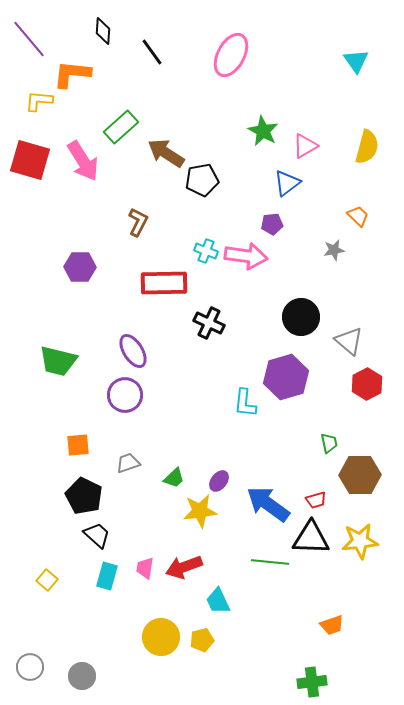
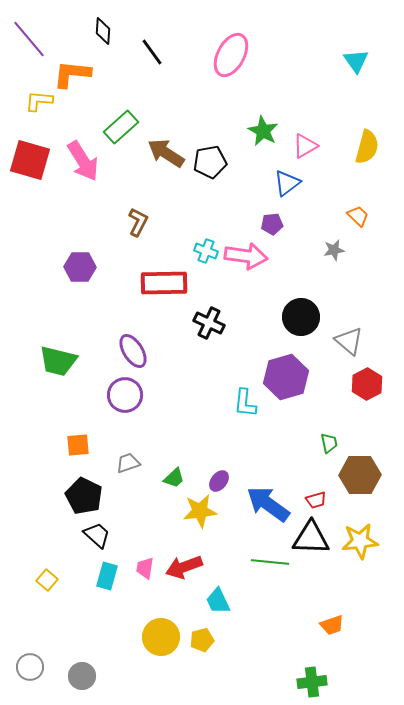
black pentagon at (202, 180): moved 8 px right, 18 px up
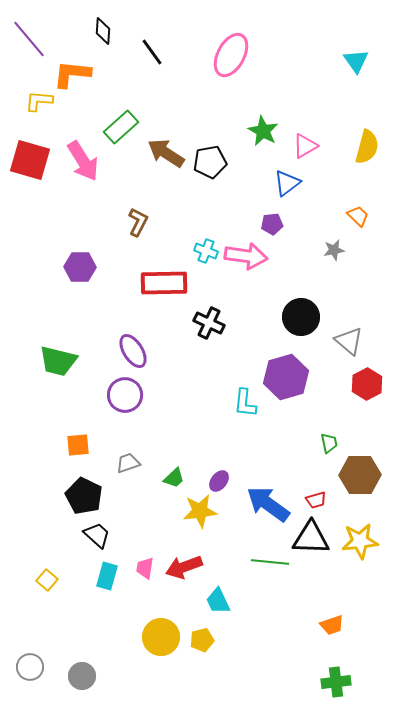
green cross at (312, 682): moved 24 px right
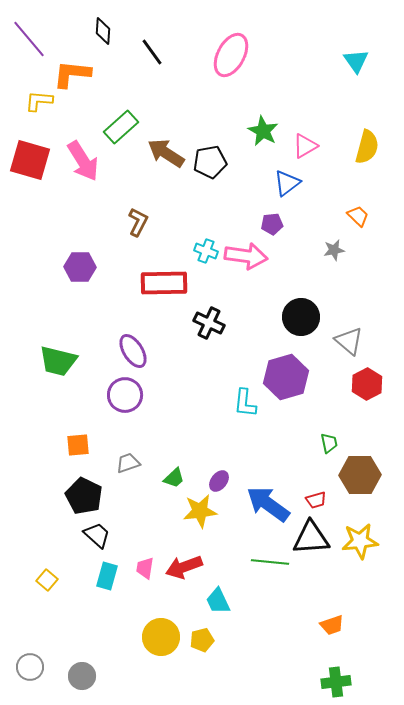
black triangle at (311, 538): rotated 6 degrees counterclockwise
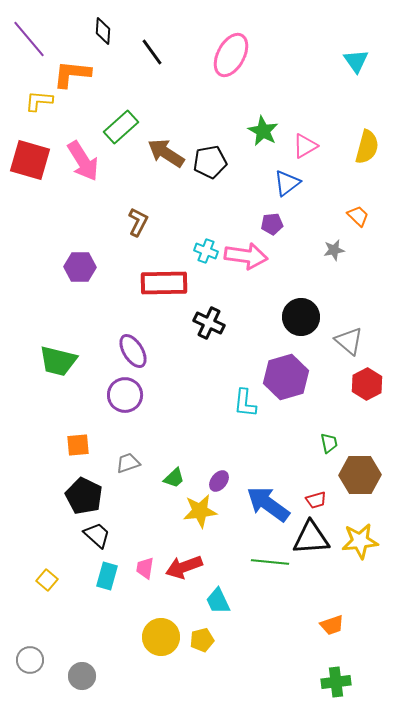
gray circle at (30, 667): moved 7 px up
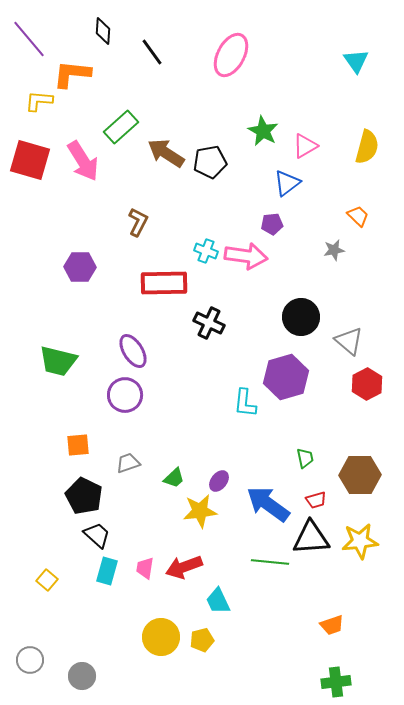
green trapezoid at (329, 443): moved 24 px left, 15 px down
cyan rectangle at (107, 576): moved 5 px up
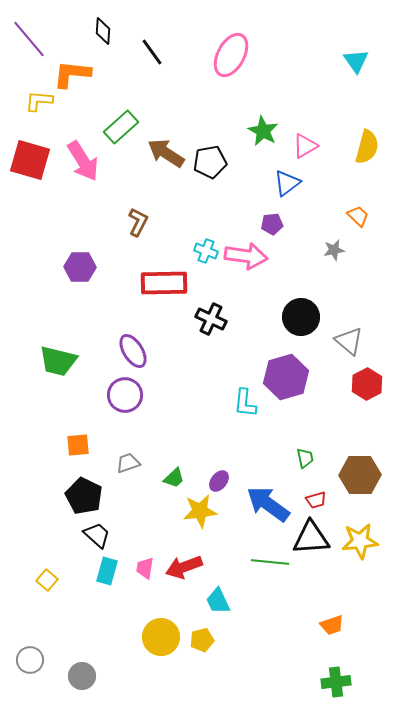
black cross at (209, 323): moved 2 px right, 4 px up
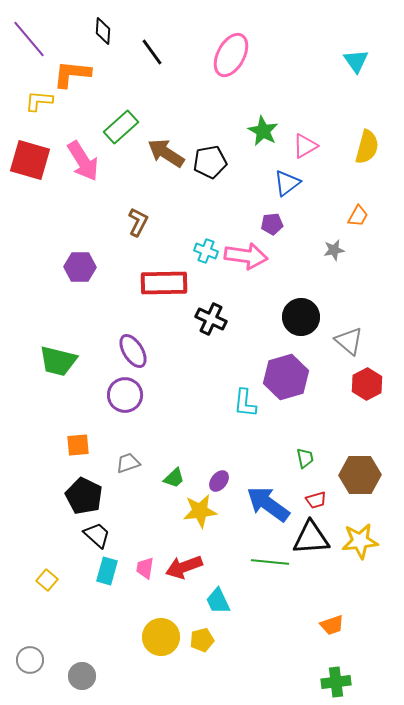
orange trapezoid at (358, 216): rotated 75 degrees clockwise
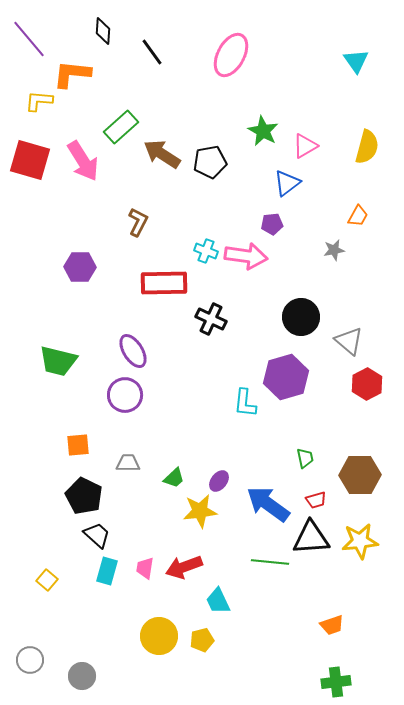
brown arrow at (166, 153): moved 4 px left, 1 px down
gray trapezoid at (128, 463): rotated 20 degrees clockwise
yellow circle at (161, 637): moved 2 px left, 1 px up
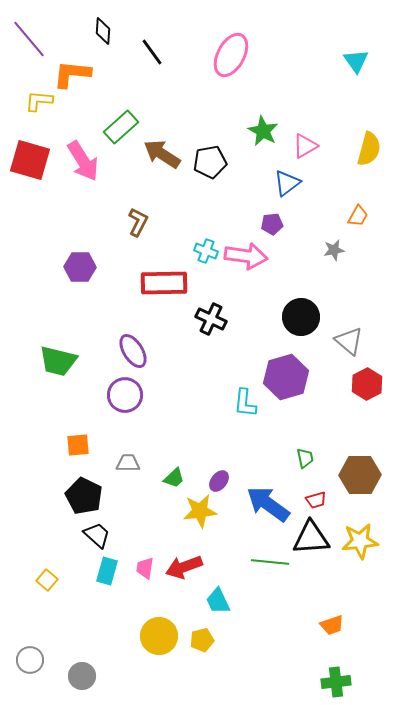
yellow semicircle at (367, 147): moved 2 px right, 2 px down
